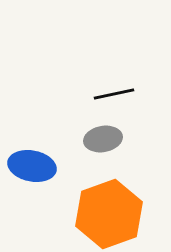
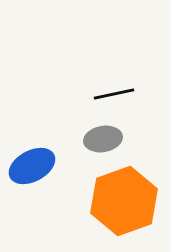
blue ellipse: rotated 39 degrees counterclockwise
orange hexagon: moved 15 px right, 13 px up
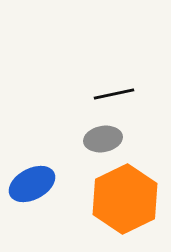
blue ellipse: moved 18 px down
orange hexagon: moved 1 px right, 2 px up; rotated 6 degrees counterclockwise
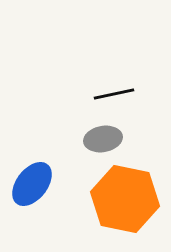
blue ellipse: rotated 24 degrees counterclockwise
orange hexagon: rotated 22 degrees counterclockwise
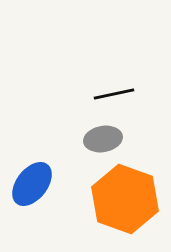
orange hexagon: rotated 8 degrees clockwise
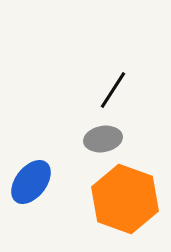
black line: moved 1 px left, 4 px up; rotated 45 degrees counterclockwise
blue ellipse: moved 1 px left, 2 px up
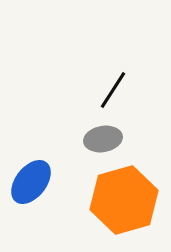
orange hexagon: moved 1 px left, 1 px down; rotated 24 degrees clockwise
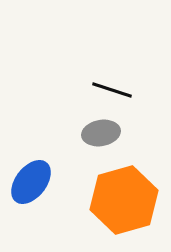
black line: moved 1 px left; rotated 75 degrees clockwise
gray ellipse: moved 2 px left, 6 px up
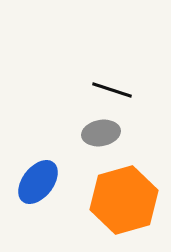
blue ellipse: moved 7 px right
